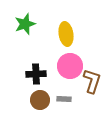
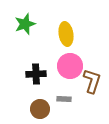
brown circle: moved 9 px down
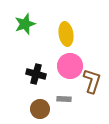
black cross: rotated 18 degrees clockwise
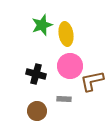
green star: moved 17 px right, 1 px down
brown L-shape: rotated 120 degrees counterclockwise
brown circle: moved 3 px left, 2 px down
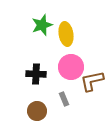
pink circle: moved 1 px right, 1 px down
black cross: rotated 12 degrees counterclockwise
gray rectangle: rotated 64 degrees clockwise
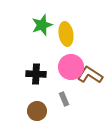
brown L-shape: moved 2 px left, 6 px up; rotated 45 degrees clockwise
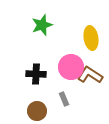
yellow ellipse: moved 25 px right, 4 px down
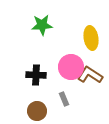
green star: rotated 15 degrees clockwise
black cross: moved 1 px down
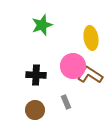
green star: rotated 15 degrees counterclockwise
pink circle: moved 2 px right, 1 px up
gray rectangle: moved 2 px right, 3 px down
brown circle: moved 2 px left, 1 px up
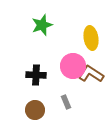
brown L-shape: moved 1 px right, 1 px up
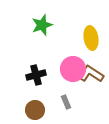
pink circle: moved 3 px down
black cross: rotated 18 degrees counterclockwise
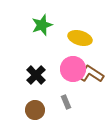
yellow ellipse: moved 11 px left; rotated 65 degrees counterclockwise
black cross: rotated 30 degrees counterclockwise
